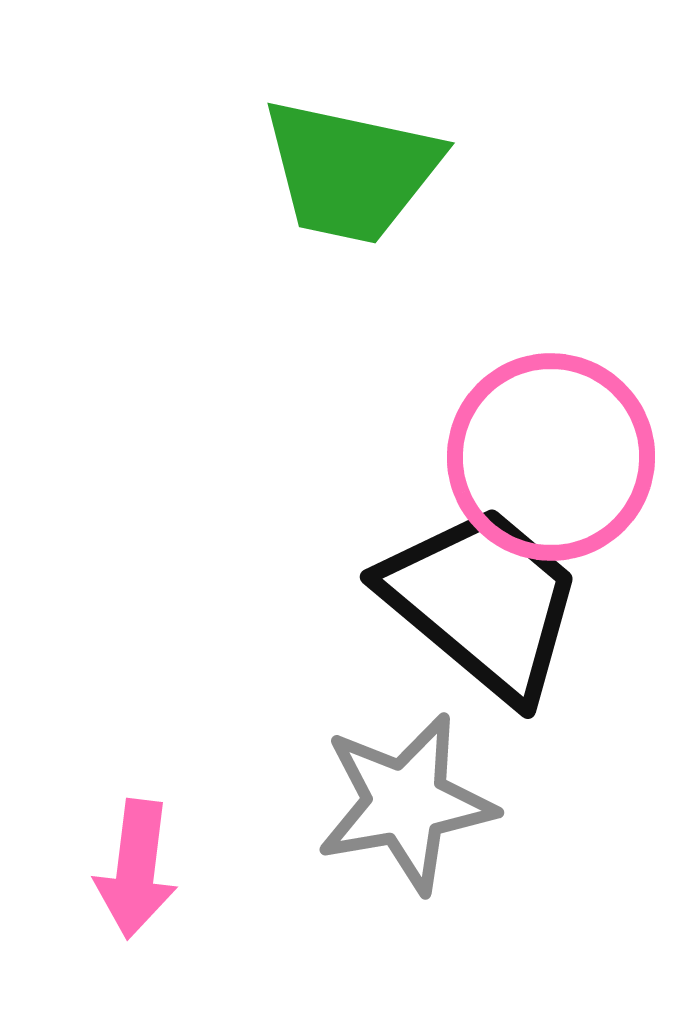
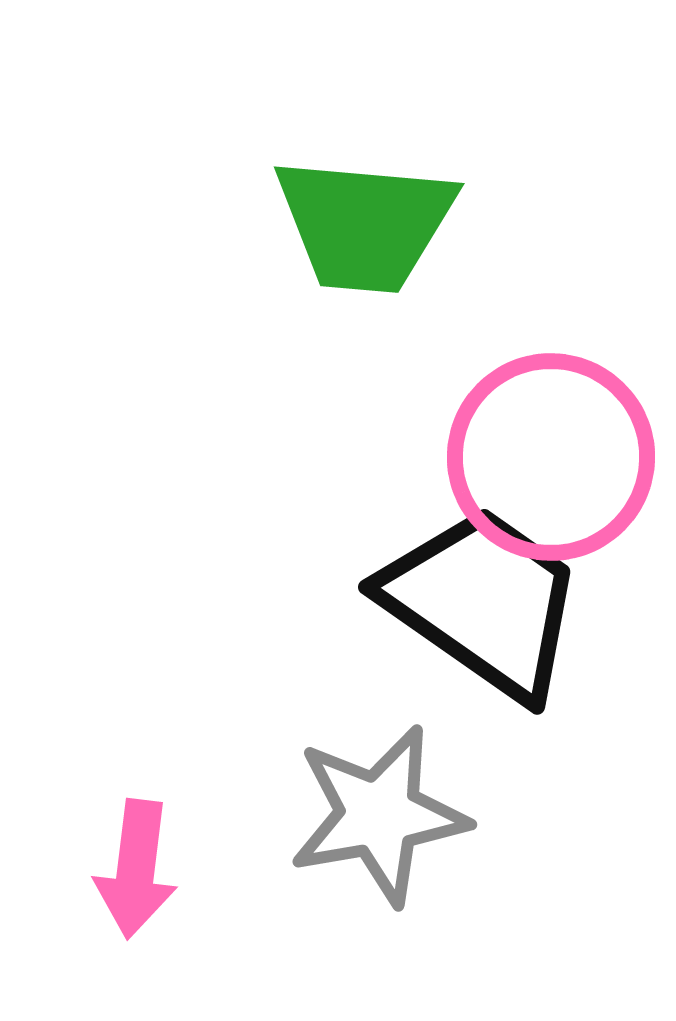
green trapezoid: moved 14 px right, 53 px down; rotated 7 degrees counterclockwise
black trapezoid: rotated 5 degrees counterclockwise
gray star: moved 27 px left, 12 px down
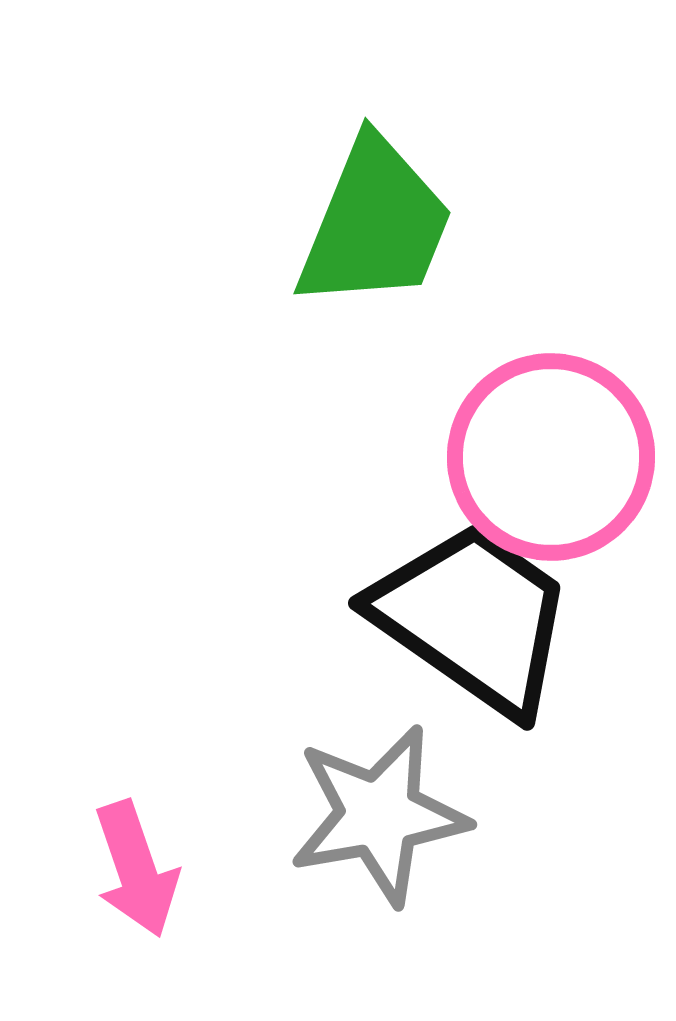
green trapezoid: moved 10 px right; rotated 73 degrees counterclockwise
black trapezoid: moved 10 px left, 16 px down
pink arrow: rotated 26 degrees counterclockwise
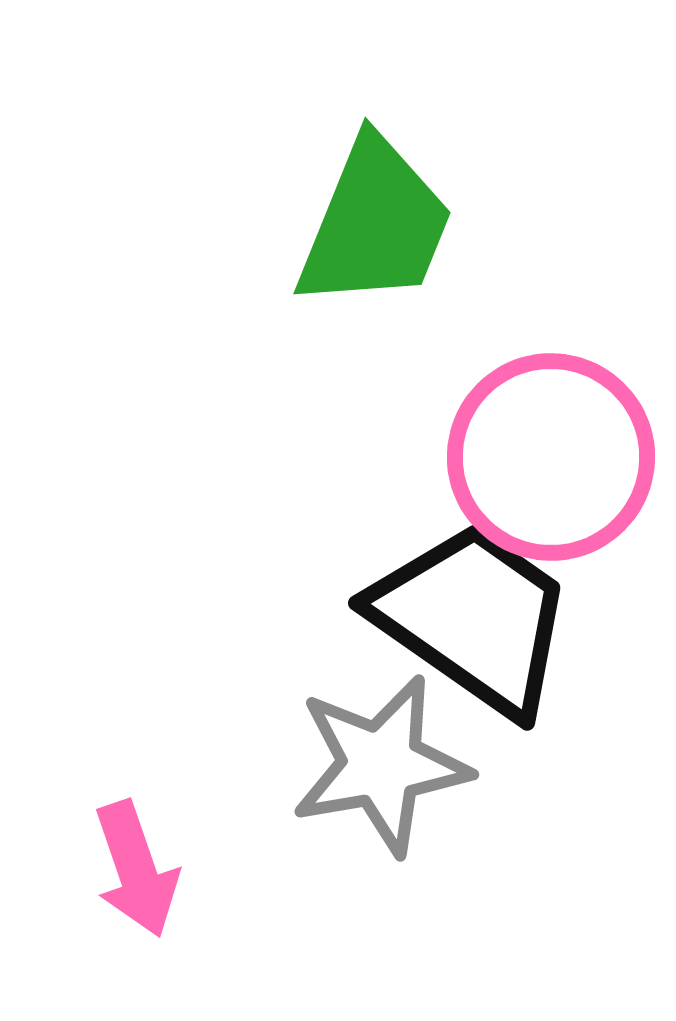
gray star: moved 2 px right, 50 px up
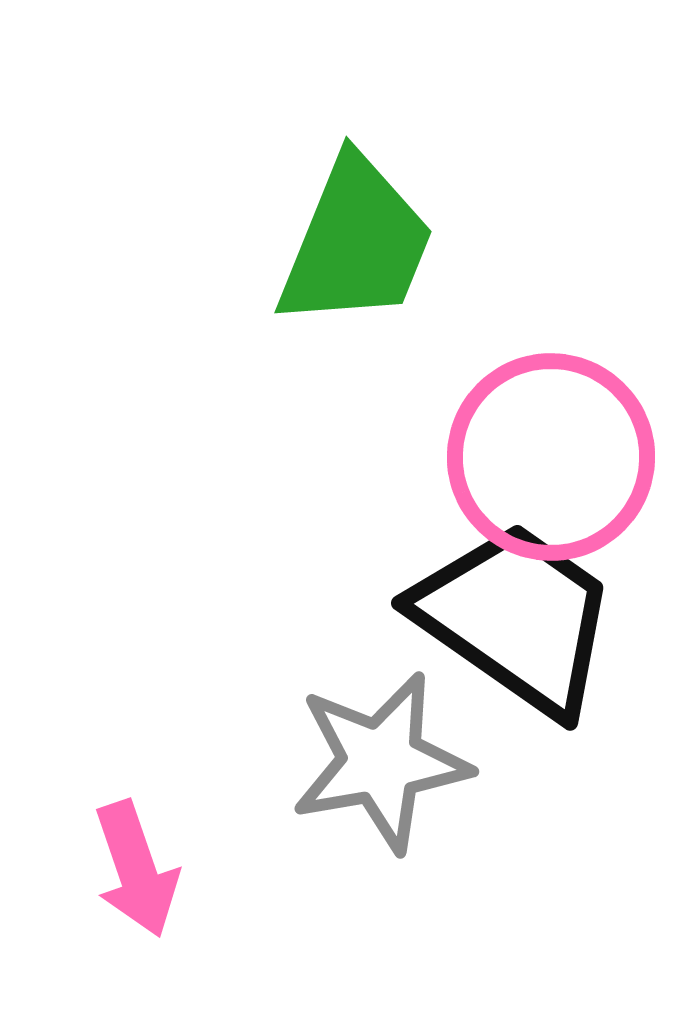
green trapezoid: moved 19 px left, 19 px down
black trapezoid: moved 43 px right
gray star: moved 3 px up
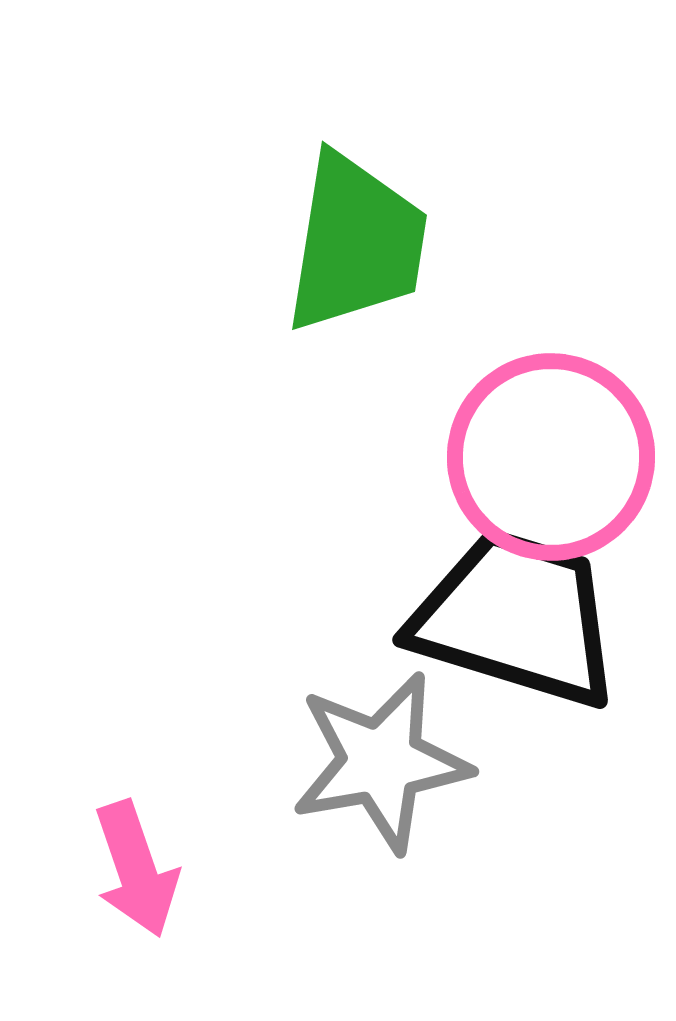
green trapezoid: rotated 13 degrees counterclockwise
black trapezoid: rotated 18 degrees counterclockwise
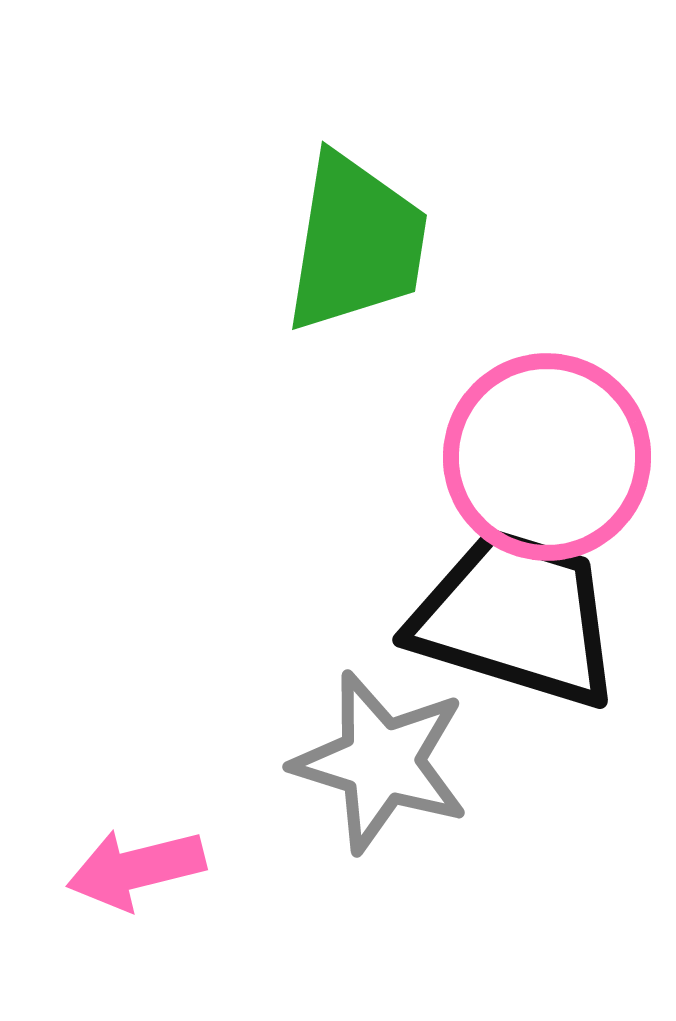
pink circle: moved 4 px left
gray star: rotated 27 degrees clockwise
pink arrow: rotated 95 degrees clockwise
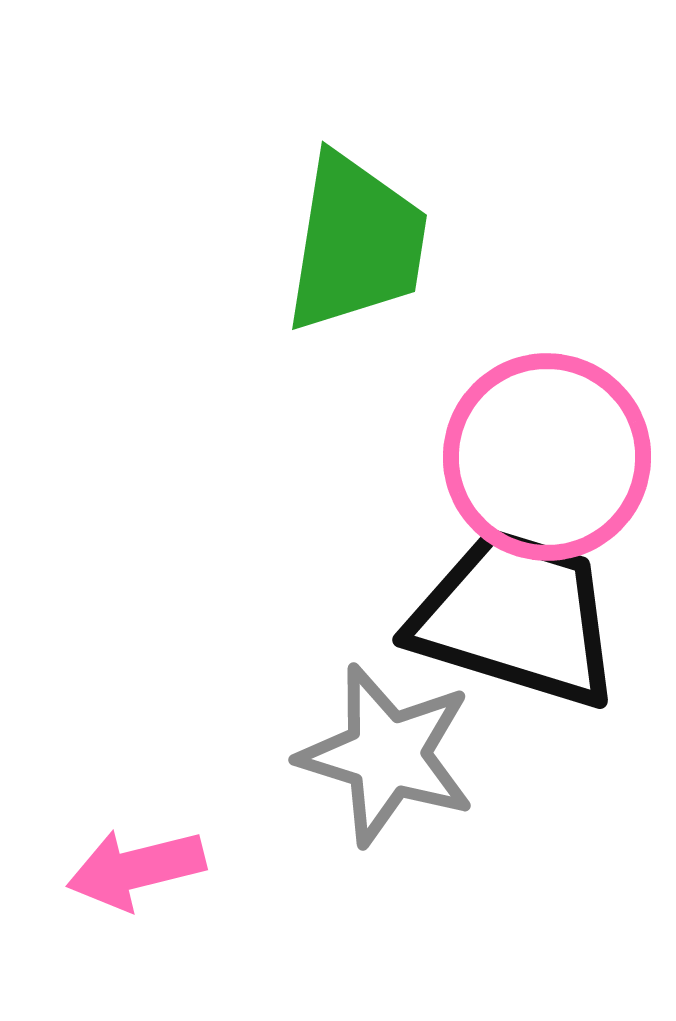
gray star: moved 6 px right, 7 px up
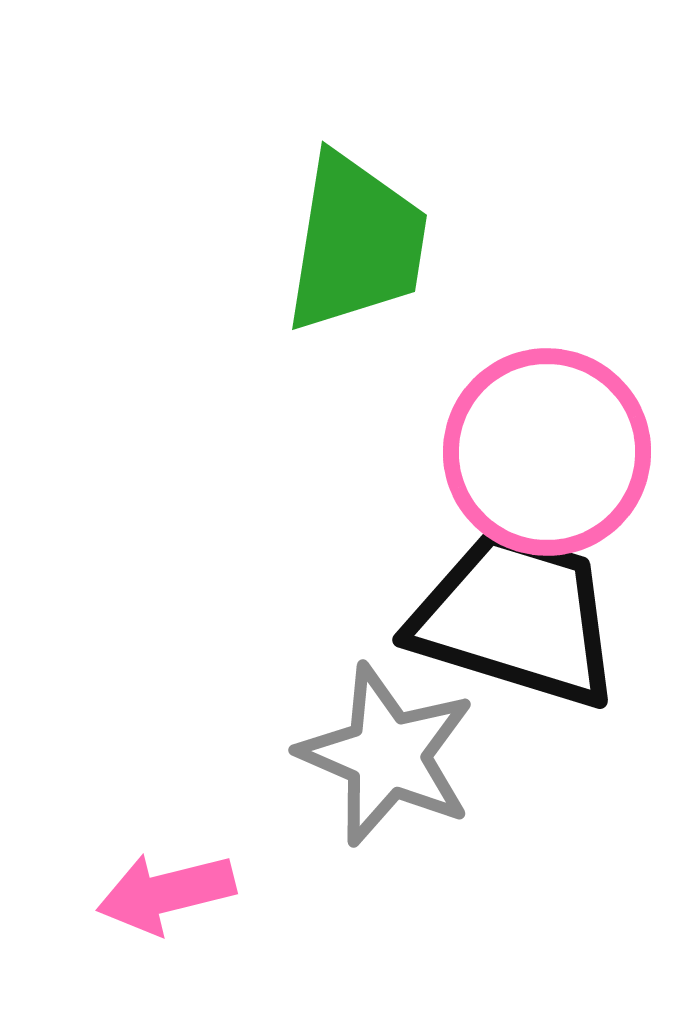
pink circle: moved 5 px up
gray star: rotated 6 degrees clockwise
pink arrow: moved 30 px right, 24 px down
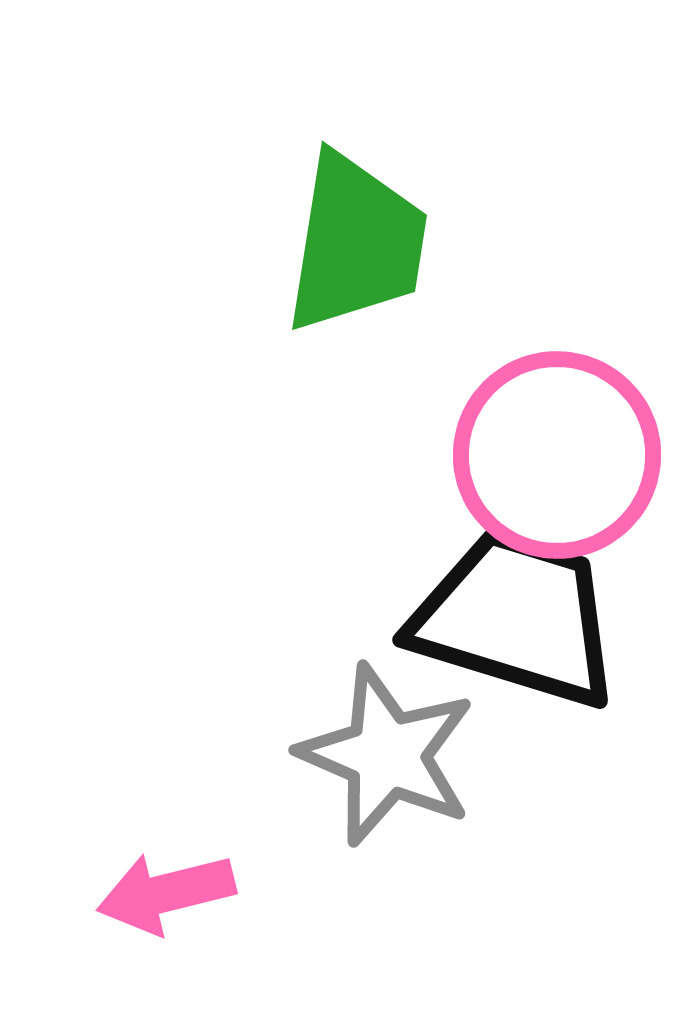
pink circle: moved 10 px right, 3 px down
